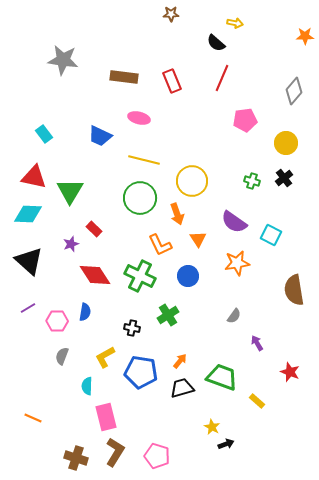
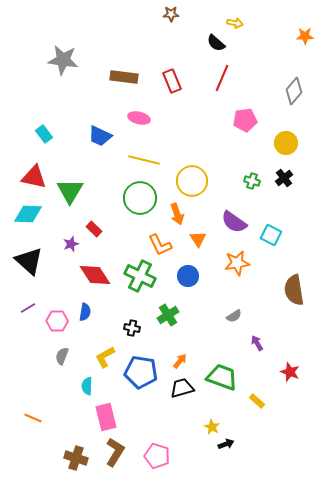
gray semicircle at (234, 316): rotated 21 degrees clockwise
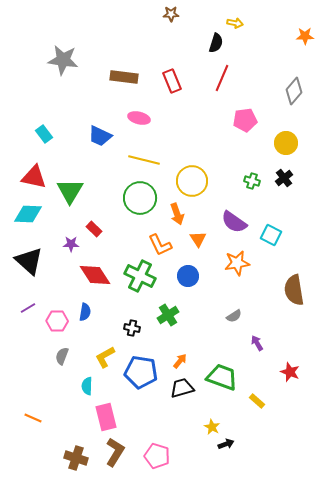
black semicircle at (216, 43): rotated 114 degrees counterclockwise
purple star at (71, 244): rotated 21 degrees clockwise
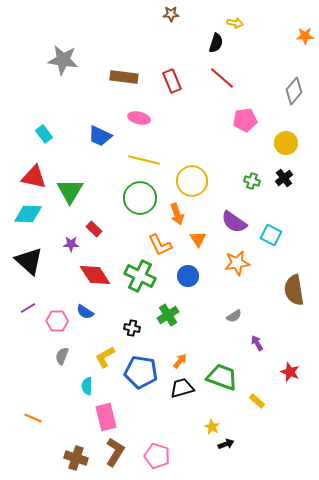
red line at (222, 78): rotated 72 degrees counterclockwise
blue semicircle at (85, 312): rotated 114 degrees clockwise
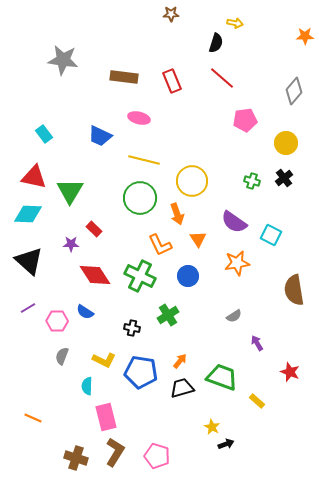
yellow L-shape at (105, 357): moved 1 px left, 3 px down; rotated 125 degrees counterclockwise
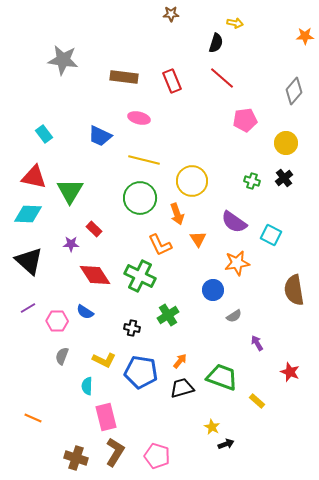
blue circle at (188, 276): moved 25 px right, 14 px down
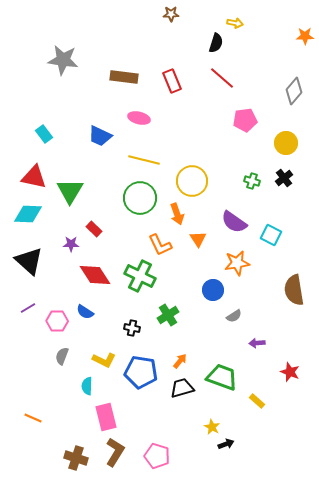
purple arrow at (257, 343): rotated 63 degrees counterclockwise
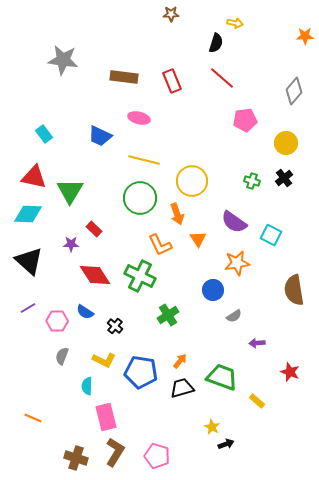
black cross at (132, 328): moved 17 px left, 2 px up; rotated 28 degrees clockwise
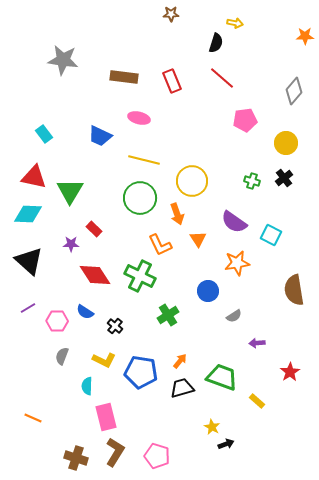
blue circle at (213, 290): moved 5 px left, 1 px down
red star at (290, 372): rotated 18 degrees clockwise
